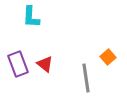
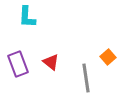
cyan L-shape: moved 4 px left
red triangle: moved 6 px right, 2 px up
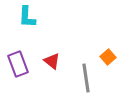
red triangle: moved 1 px right, 1 px up
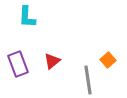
orange square: moved 3 px down
red triangle: rotated 42 degrees clockwise
gray line: moved 2 px right, 2 px down
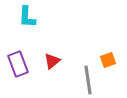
orange square: rotated 21 degrees clockwise
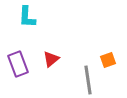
red triangle: moved 1 px left, 2 px up
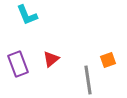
cyan L-shape: moved 2 px up; rotated 25 degrees counterclockwise
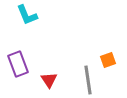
red triangle: moved 2 px left, 21 px down; rotated 24 degrees counterclockwise
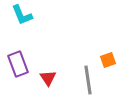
cyan L-shape: moved 5 px left
red triangle: moved 1 px left, 2 px up
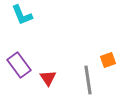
purple rectangle: moved 1 px right, 1 px down; rotated 15 degrees counterclockwise
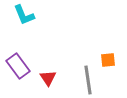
cyan L-shape: moved 2 px right
orange square: rotated 14 degrees clockwise
purple rectangle: moved 1 px left, 1 px down
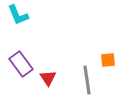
cyan L-shape: moved 6 px left
purple rectangle: moved 3 px right, 2 px up
gray line: moved 1 px left
